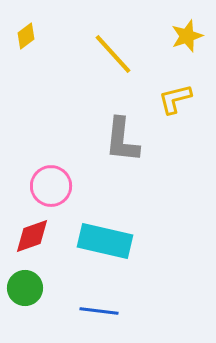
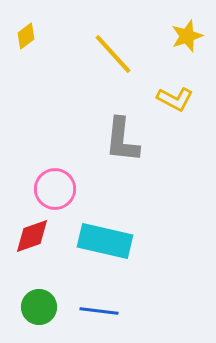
yellow L-shape: rotated 138 degrees counterclockwise
pink circle: moved 4 px right, 3 px down
green circle: moved 14 px right, 19 px down
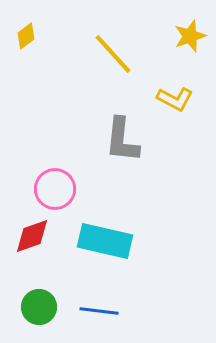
yellow star: moved 3 px right
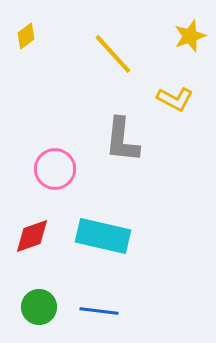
pink circle: moved 20 px up
cyan rectangle: moved 2 px left, 5 px up
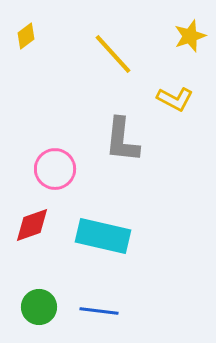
red diamond: moved 11 px up
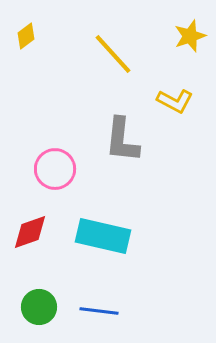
yellow L-shape: moved 2 px down
red diamond: moved 2 px left, 7 px down
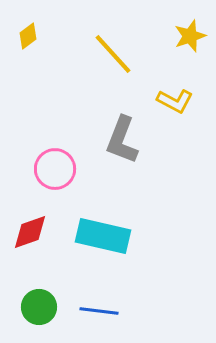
yellow diamond: moved 2 px right
gray L-shape: rotated 15 degrees clockwise
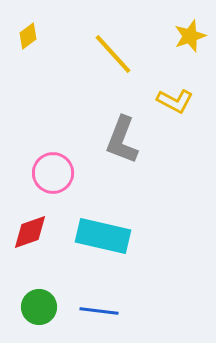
pink circle: moved 2 px left, 4 px down
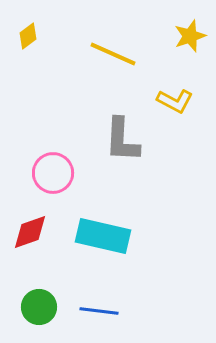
yellow line: rotated 24 degrees counterclockwise
gray L-shape: rotated 18 degrees counterclockwise
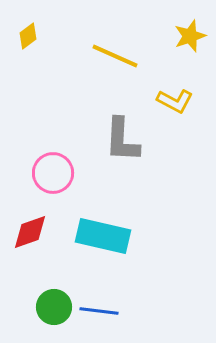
yellow line: moved 2 px right, 2 px down
green circle: moved 15 px right
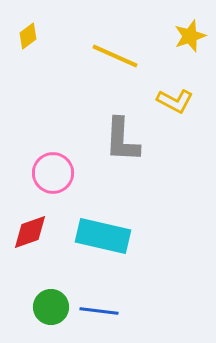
green circle: moved 3 px left
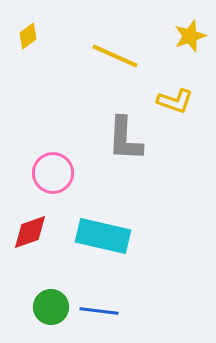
yellow L-shape: rotated 9 degrees counterclockwise
gray L-shape: moved 3 px right, 1 px up
